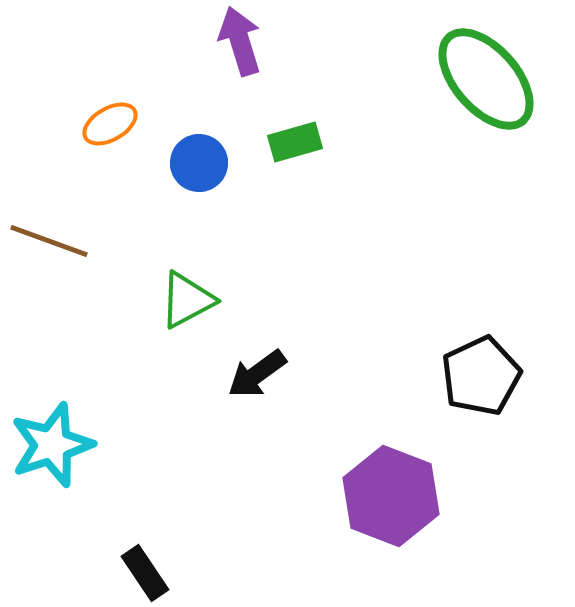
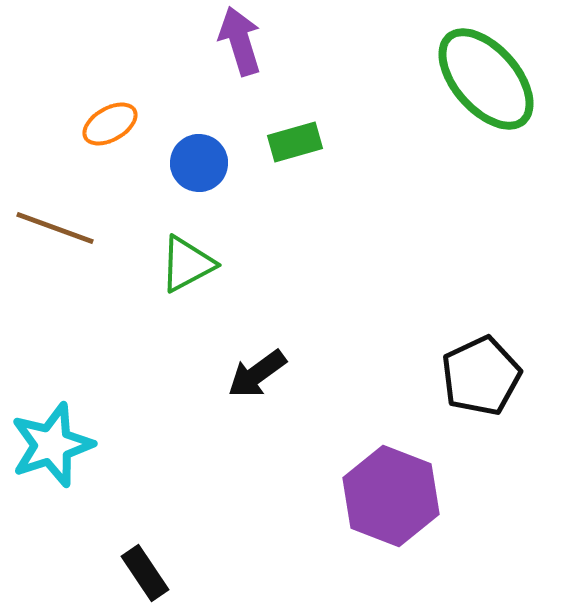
brown line: moved 6 px right, 13 px up
green triangle: moved 36 px up
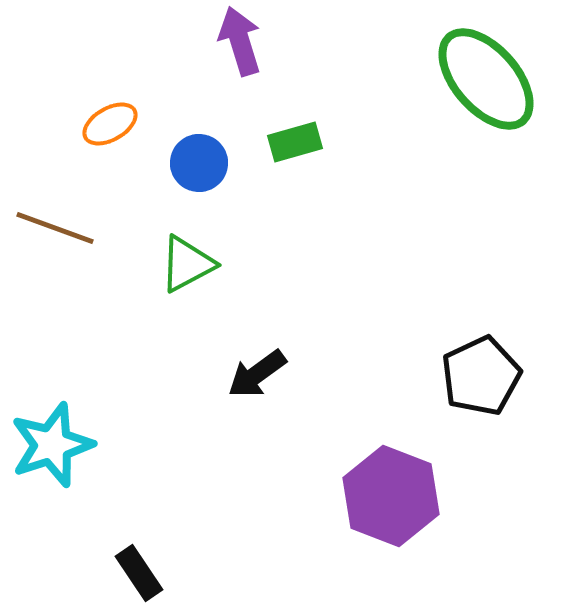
black rectangle: moved 6 px left
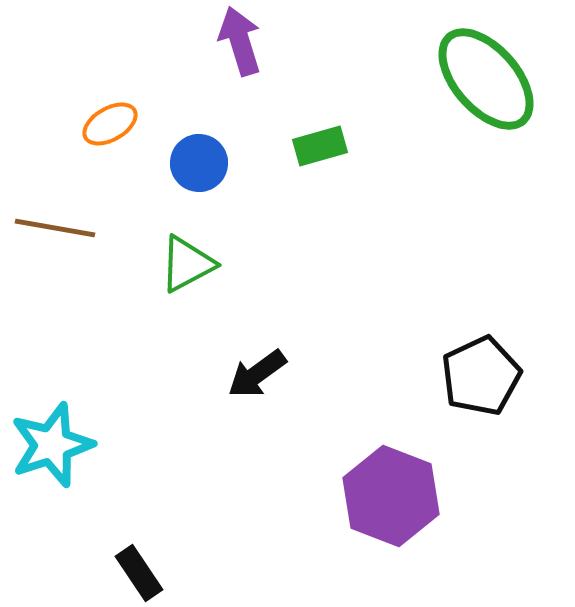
green rectangle: moved 25 px right, 4 px down
brown line: rotated 10 degrees counterclockwise
